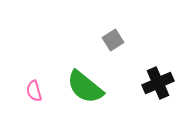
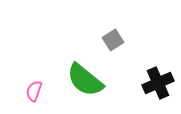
green semicircle: moved 7 px up
pink semicircle: rotated 35 degrees clockwise
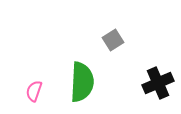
green semicircle: moved 3 px left, 2 px down; rotated 126 degrees counterclockwise
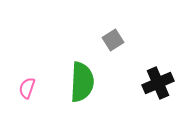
pink semicircle: moved 7 px left, 3 px up
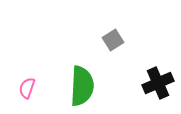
green semicircle: moved 4 px down
